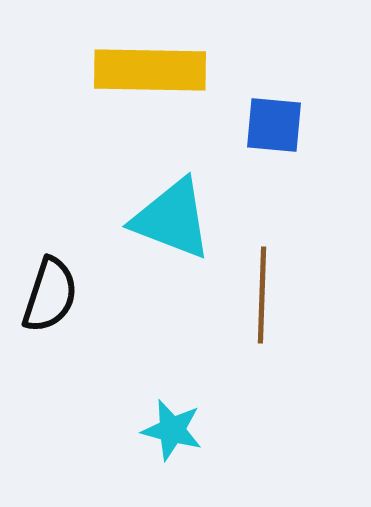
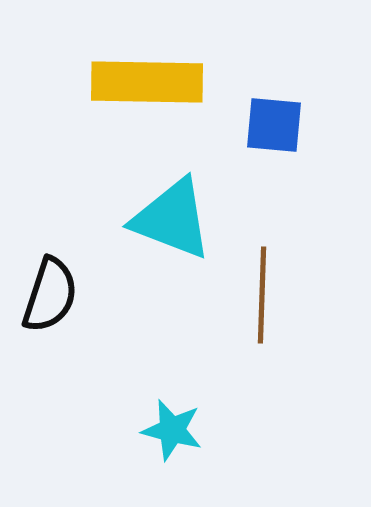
yellow rectangle: moved 3 px left, 12 px down
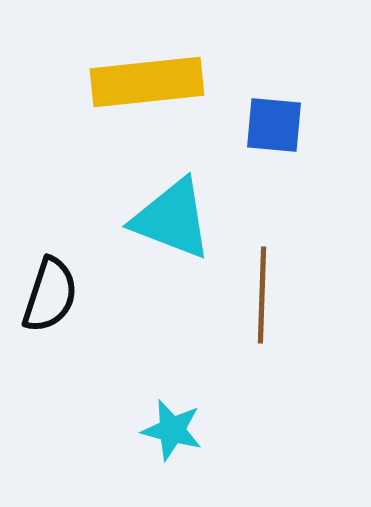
yellow rectangle: rotated 7 degrees counterclockwise
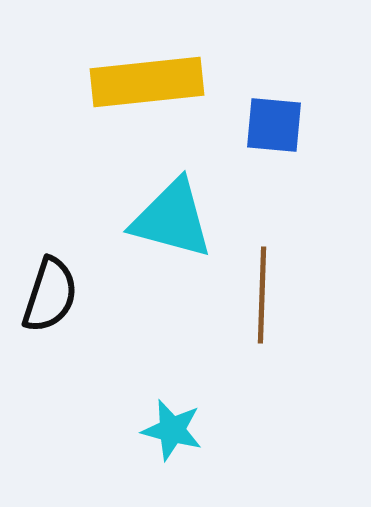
cyan triangle: rotated 6 degrees counterclockwise
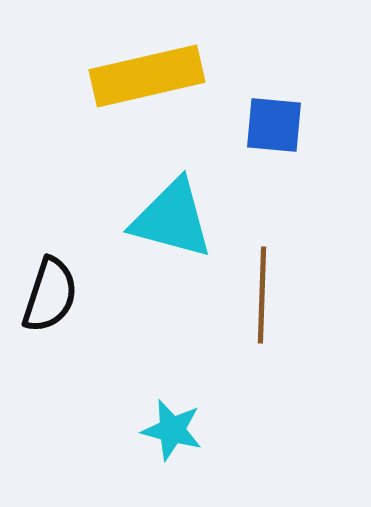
yellow rectangle: moved 6 px up; rotated 7 degrees counterclockwise
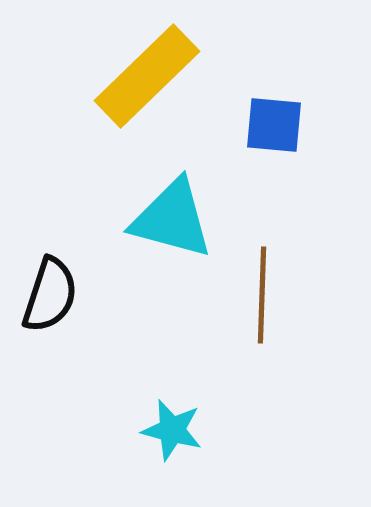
yellow rectangle: rotated 31 degrees counterclockwise
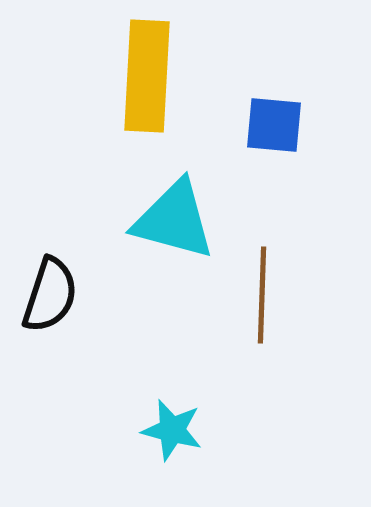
yellow rectangle: rotated 43 degrees counterclockwise
cyan triangle: moved 2 px right, 1 px down
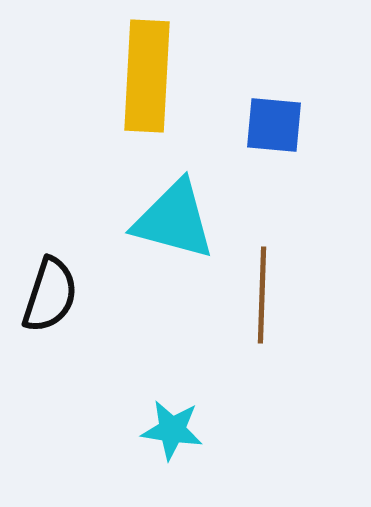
cyan star: rotated 6 degrees counterclockwise
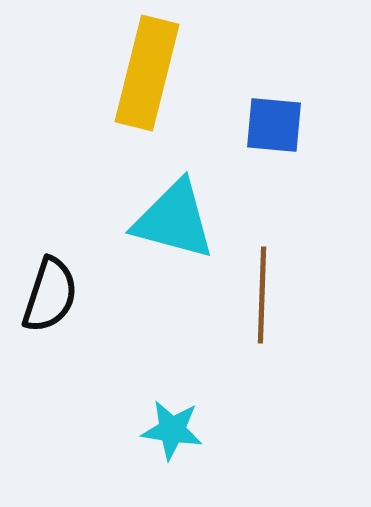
yellow rectangle: moved 3 px up; rotated 11 degrees clockwise
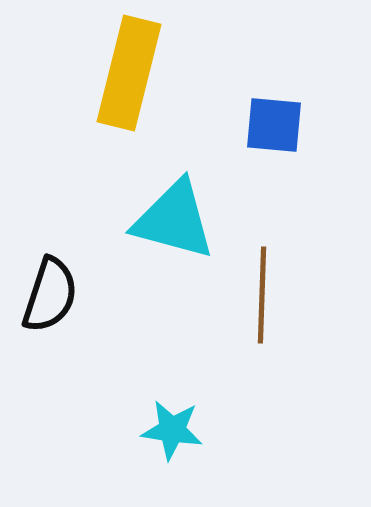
yellow rectangle: moved 18 px left
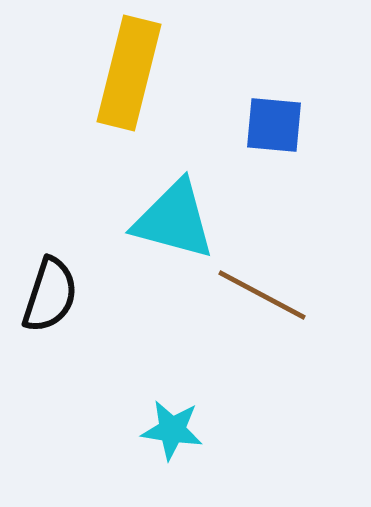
brown line: rotated 64 degrees counterclockwise
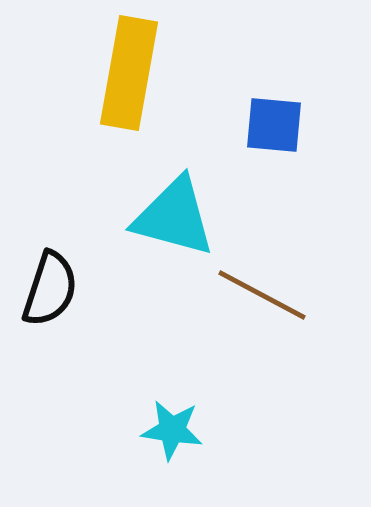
yellow rectangle: rotated 4 degrees counterclockwise
cyan triangle: moved 3 px up
black semicircle: moved 6 px up
